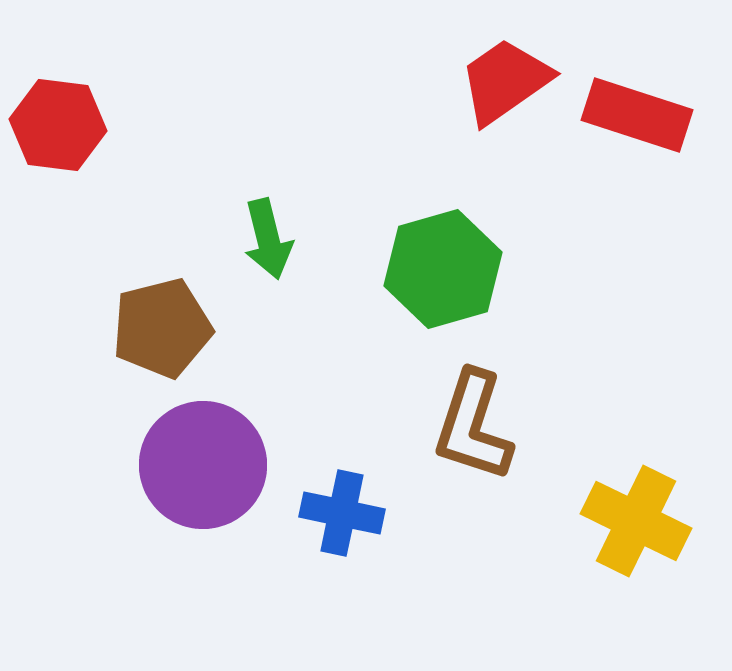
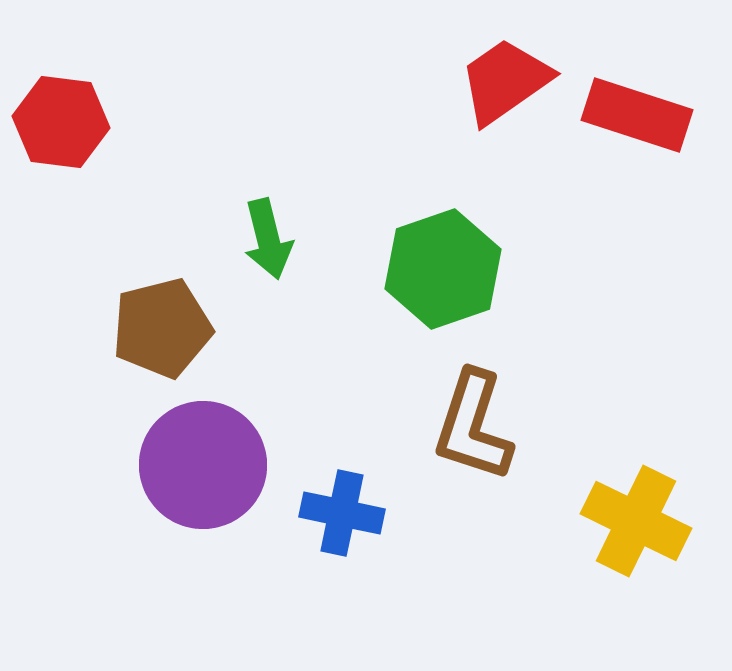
red hexagon: moved 3 px right, 3 px up
green hexagon: rotated 3 degrees counterclockwise
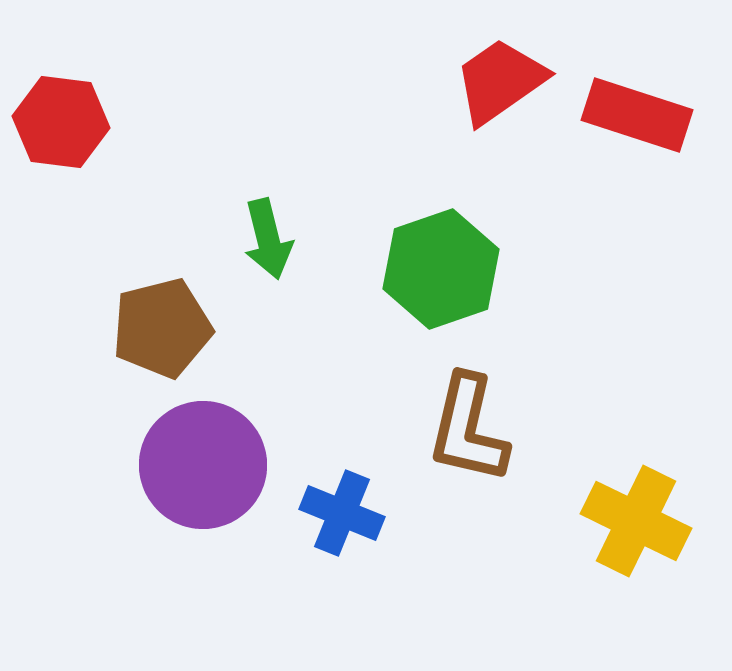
red trapezoid: moved 5 px left
green hexagon: moved 2 px left
brown L-shape: moved 5 px left, 3 px down; rotated 5 degrees counterclockwise
blue cross: rotated 10 degrees clockwise
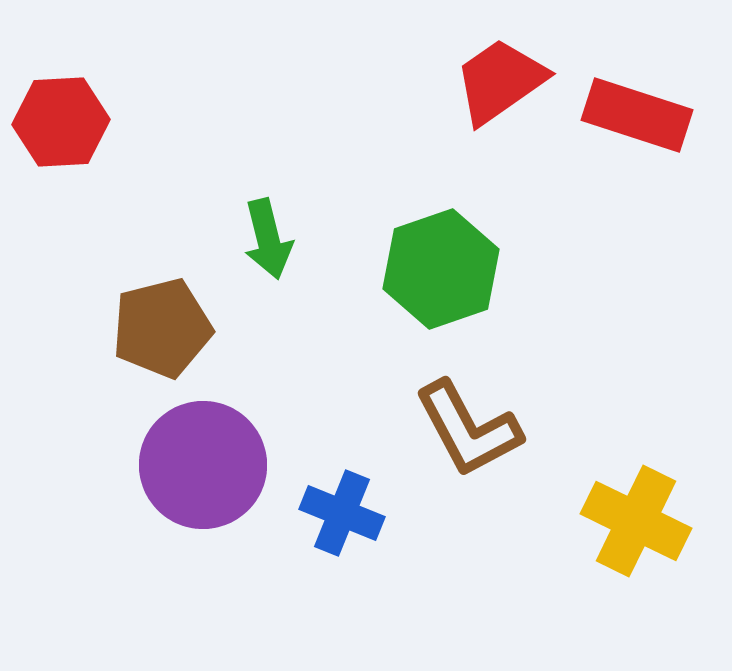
red hexagon: rotated 10 degrees counterclockwise
brown L-shape: rotated 41 degrees counterclockwise
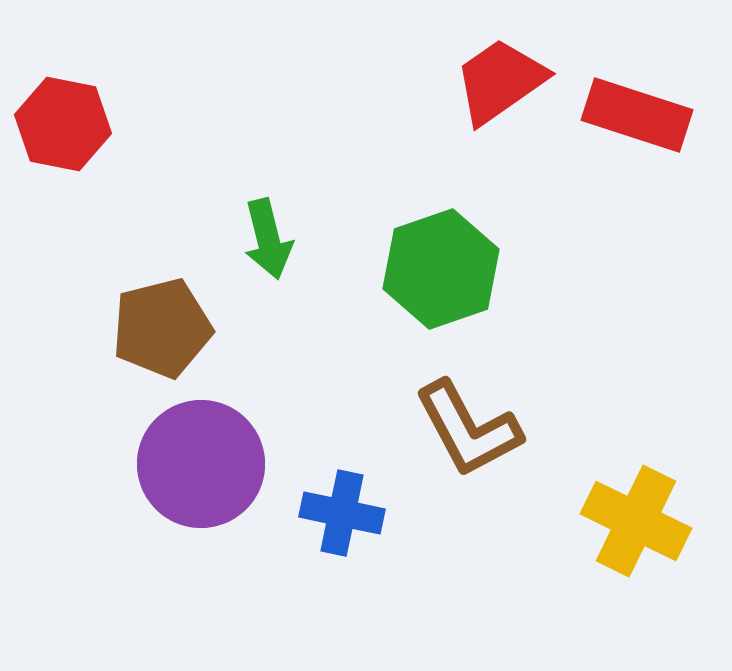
red hexagon: moved 2 px right, 2 px down; rotated 14 degrees clockwise
purple circle: moved 2 px left, 1 px up
blue cross: rotated 10 degrees counterclockwise
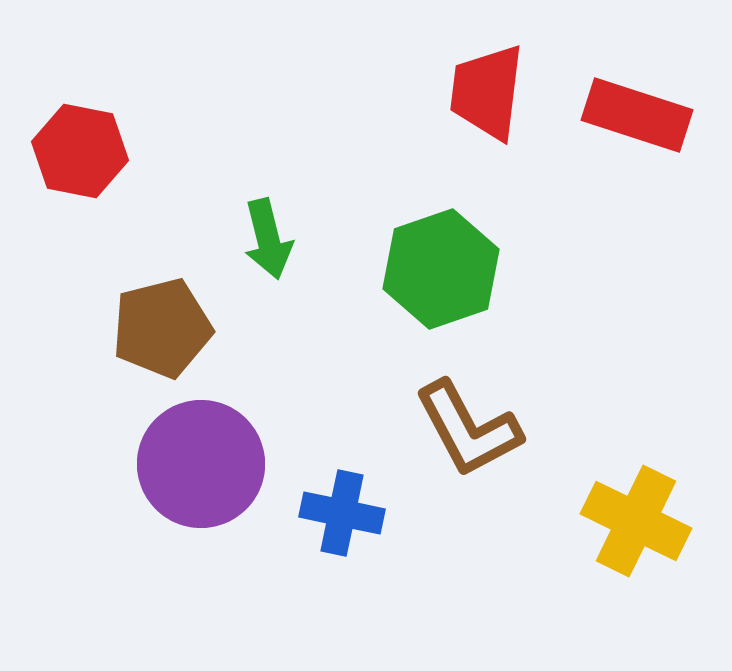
red trapezoid: moved 13 px left, 11 px down; rotated 48 degrees counterclockwise
red hexagon: moved 17 px right, 27 px down
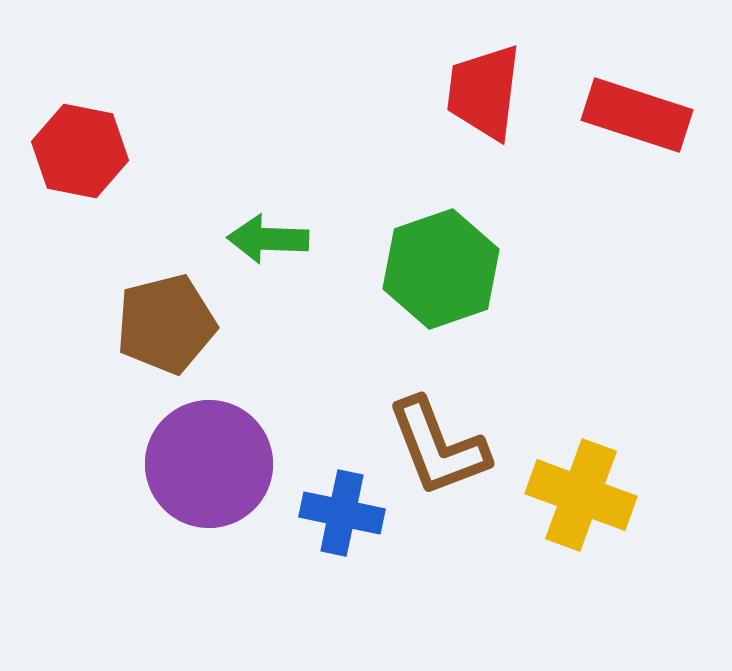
red trapezoid: moved 3 px left
green arrow: rotated 106 degrees clockwise
brown pentagon: moved 4 px right, 4 px up
brown L-shape: moved 30 px left, 18 px down; rotated 7 degrees clockwise
purple circle: moved 8 px right
yellow cross: moved 55 px left, 26 px up; rotated 6 degrees counterclockwise
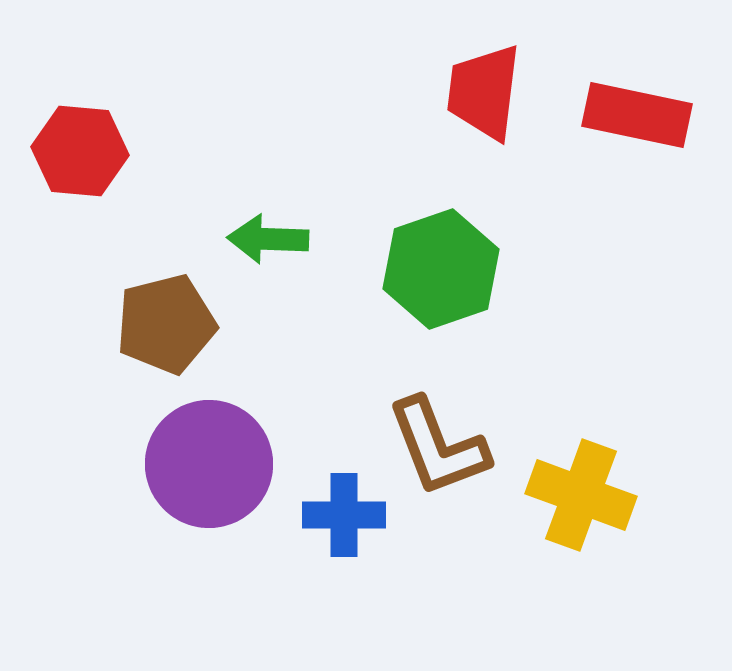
red rectangle: rotated 6 degrees counterclockwise
red hexagon: rotated 6 degrees counterclockwise
blue cross: moved 2 px right, 2 px down; rotated 12 degrees counterclockwise
